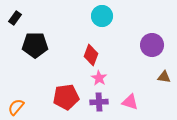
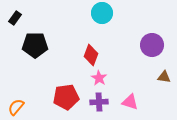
cyan circle: moved 3 px up
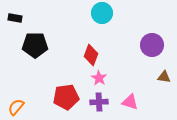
black rectangle: rotated 64 degrees clockwise
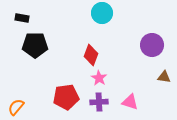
black rectangle: moved 7 px right
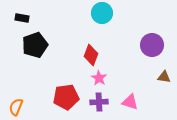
black pentagon: rotated 20 degrees counterclockwise
orange semicircle: rotated 18 degrees counterclockwise
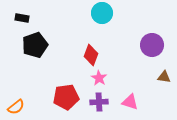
orange semicircle: rotated 150 degrees counterclockwise
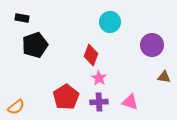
cyan circle: moved 8 px right, 9 px down
red pentagon: rotated 25 degrees counterclockwise
